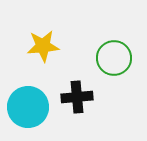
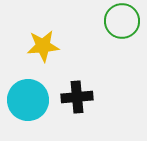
green circle: moved 8 px right, 37 px up
cyan circle: moved 7 px up
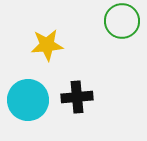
yellow star: moved 4 px right, 1 px up
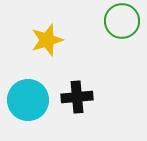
yellow star: moved 5 px up; rotated 12 degrees counterclockwise
